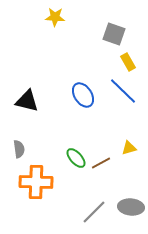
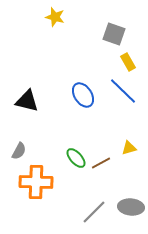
yellow star: rotated 12 degrees clockwise
gray semicircle: moved 2 px down; rotated 36 degrees clockwise
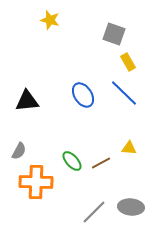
yellow star: moved 5 px left, 3 px down
blue line: moved 1 px right, 2 px down
black triangle: rotated 20 degrees counterclockwise
yellow triangle: rotated 21 degrees clockwise
green ellipse: moved 4 px left, 3 px down
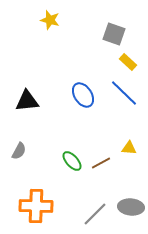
yellow rectangle: rotated 18 degrees counterclockwise
orange cross: moved 24 px down
gray line: moved 1 px right, 2 px down
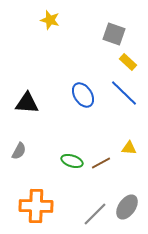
black triangle: moved 2 px down; rotated 10 degrees clockwise
green ellipse: rotated 30 degrees counterclockwise
gray ellipse: moved 4 px left; rotated 60 degrees counterclockwise
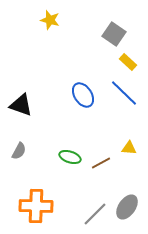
gray square: rotated 15 degrees clockwise
black triangle: moved 6 px left, 2 px down; rotated 15 degrees clockwise
green ellipse: moved 2 px left, 4 px up
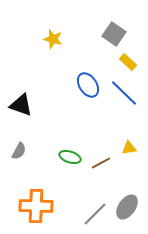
yellow star: moved 3 px right, 19 px down
blue ellipse: moved 5 px right, 10 px up
yellow triangle: rotated 14 degrees counterclockwise
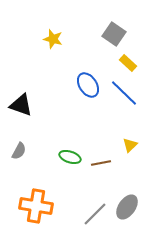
yellow rectangle: moved 1 px down
yellow triangle: moved 1 px right, 3 px up; rotated 35 degrees counterclockwise
brown line: rotated 18 degrees clockwise
orange cross: rotated 8 degrees clockwise
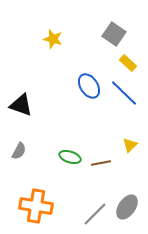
blue ellipse: moved 1 px right, 1 px down
